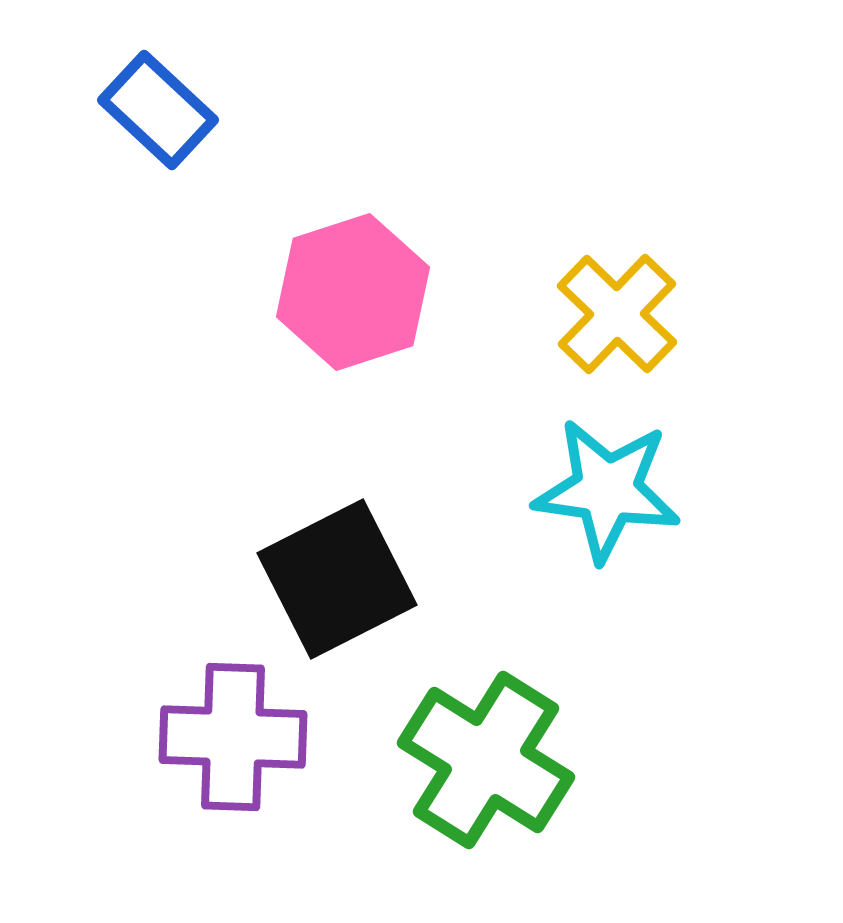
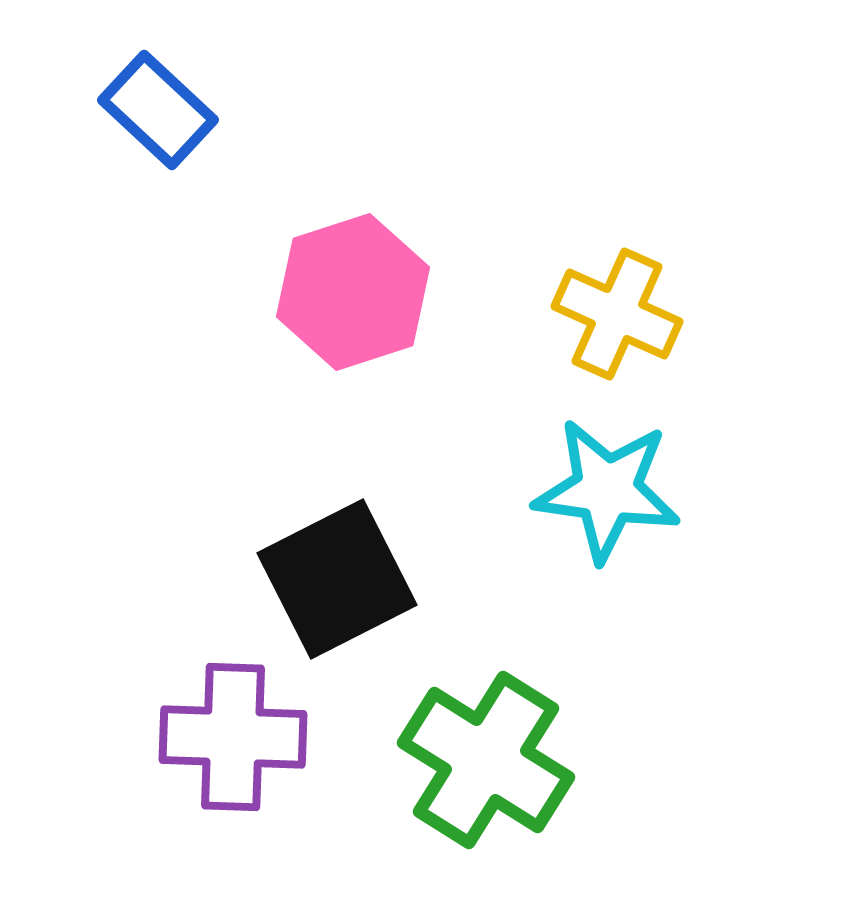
yellow cross: rotated 20 degrees counterclockwise
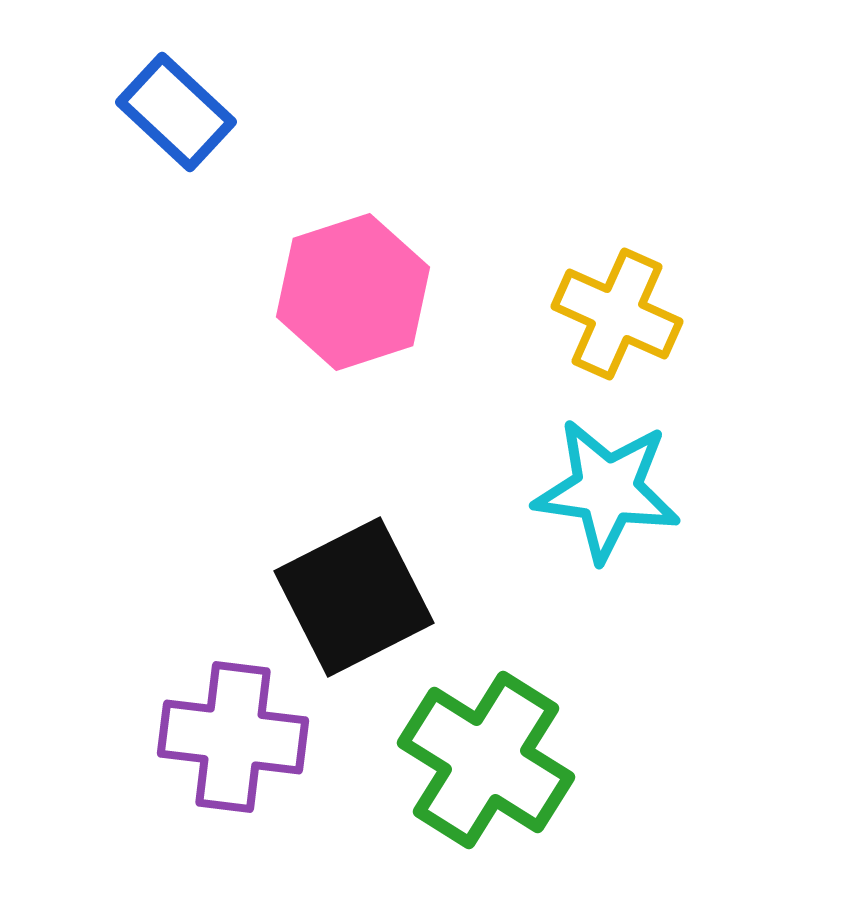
blue rectangle: moved 18 px right, 2 px down
black square: moved 17 px right, 18 px down
purple cross: rotated 5 degrees clockwise
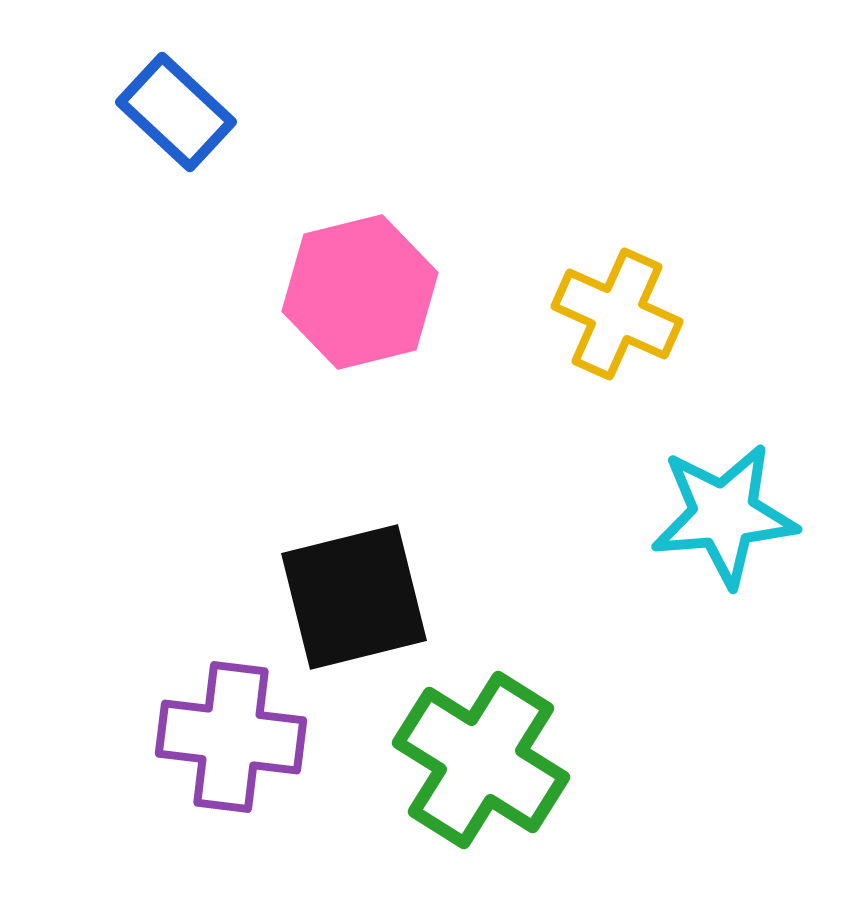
pink hexagon: moved 7 px right; rotated 4 degrees clockwise
cyan star: moved 117 px right, 25 px down; rotated 13 degrees counterclockwise
black square: rotated 13 degrees clockwise
purple cross: moved 2 px left
green cross: moved 5 px left
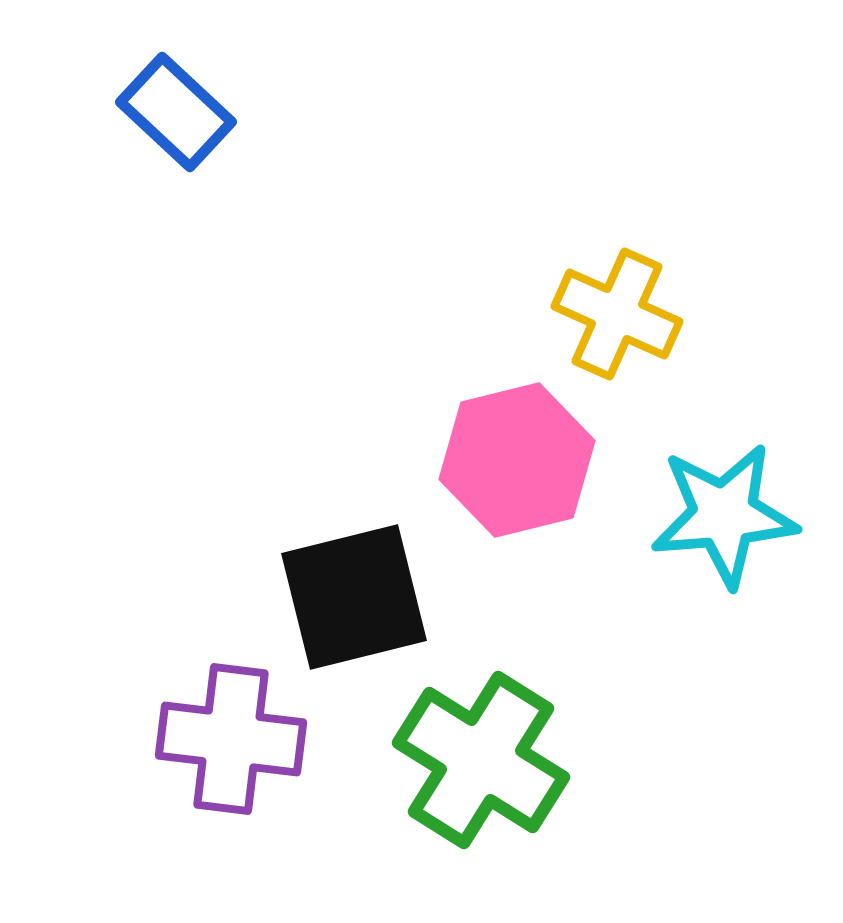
pink hexagon: moved 157 px right, 168 px down
purple cross: moved 2 px down
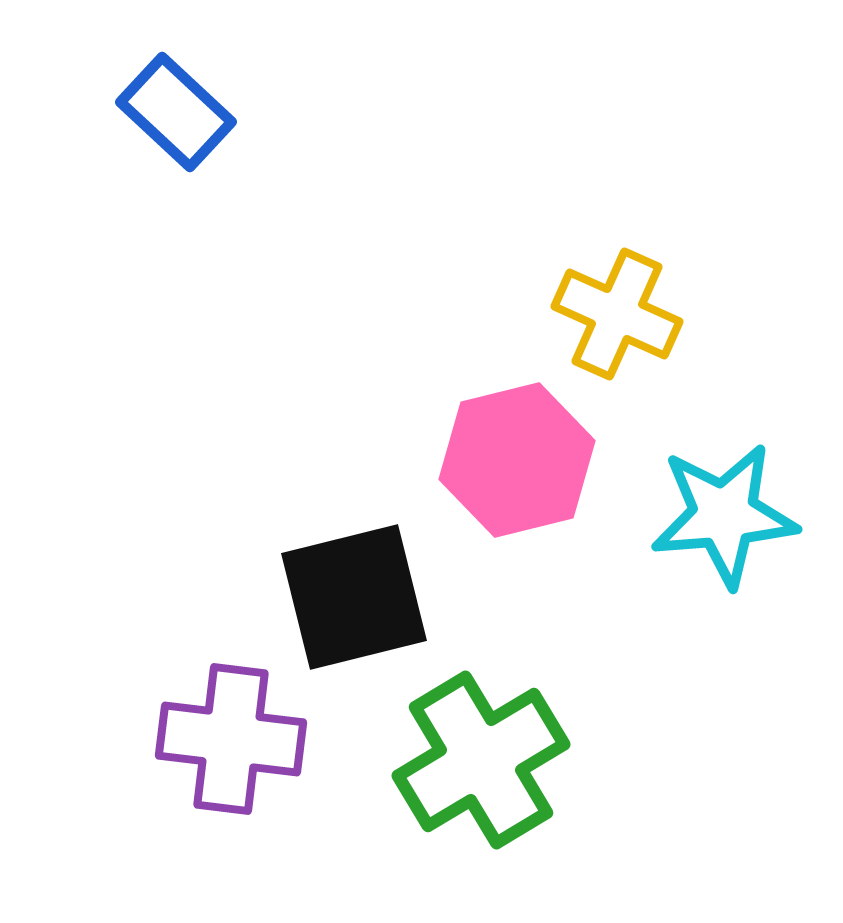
green cross: rotated 27 degrees clockwise
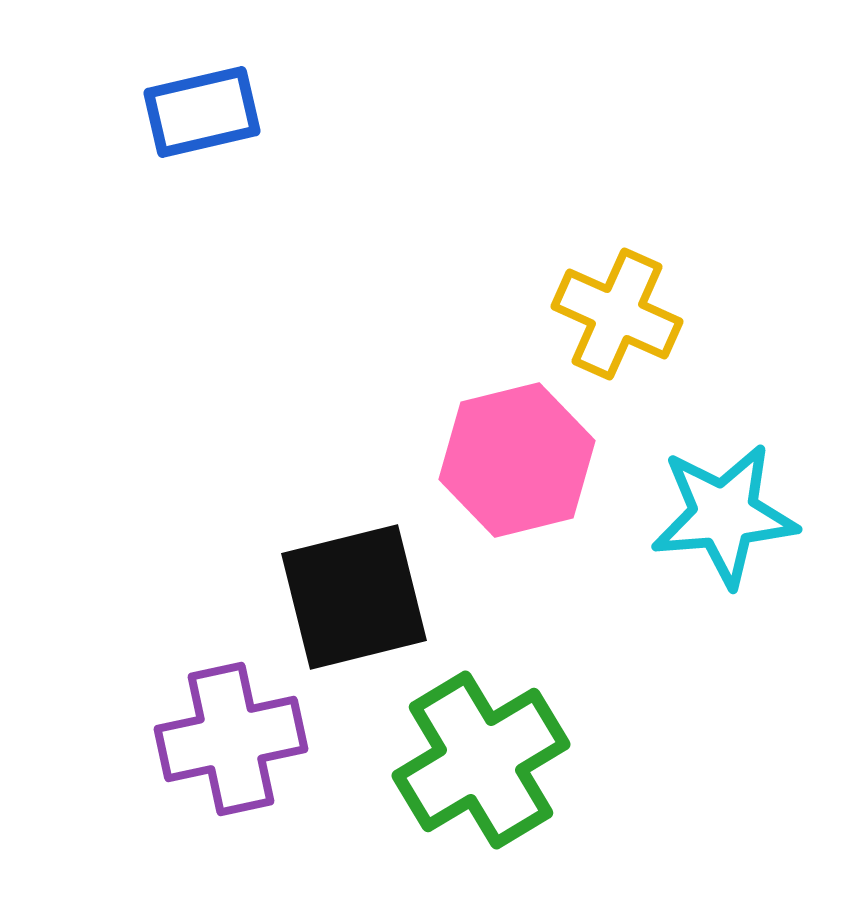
blue rectangle: moved 26 px right; rotated 56 degrees counterclockwise
purple cross: rotated 19 degrees counterclockwise
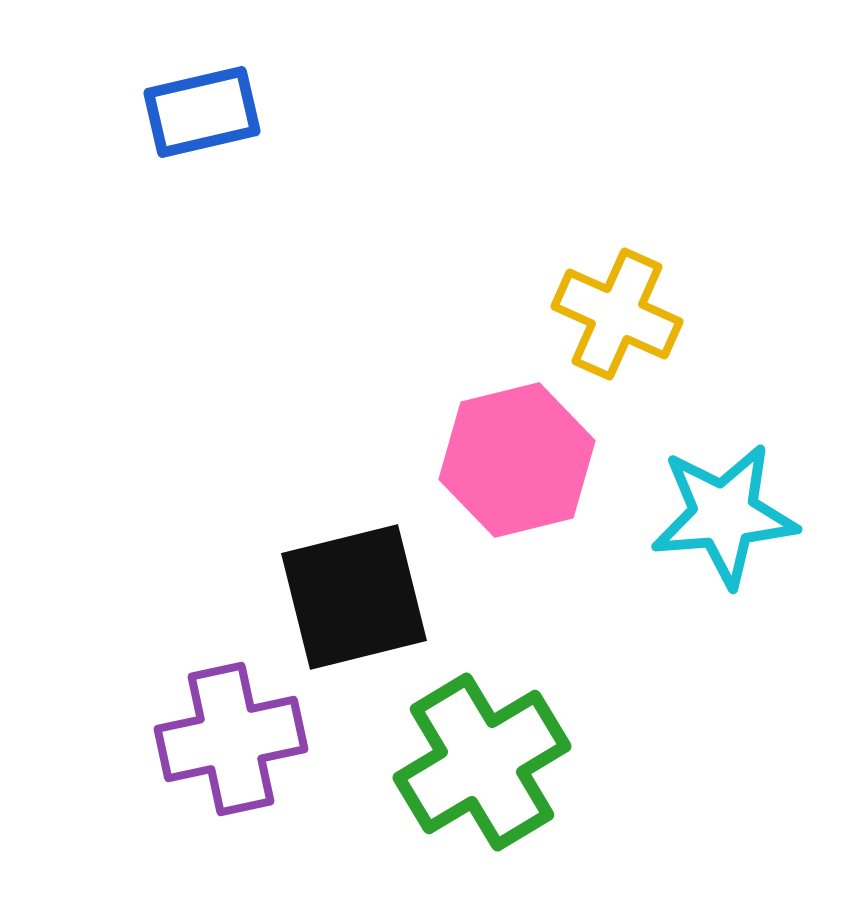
green cross: moved 1 px right, 2 px down
